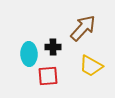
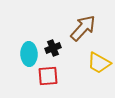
black cross: moved 1 px down; rotated 21 degrees counterclockwise
yellow trapezoid: moved 8 px right, 3 px up
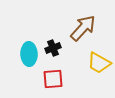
red square: moved 5 px right, 3 px down
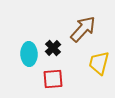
brown arrow: moved 1 px down
black cross: rotated 21 degrees counterclockwise
yellow trapezoid: rotated 75 degrees clockwise
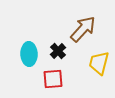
black cross: moved 5 px right, 3 px down
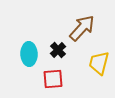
brown arrow: moved 1 px left, 1 px up
black cross: moved 1 px up
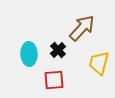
red square: moved 1 px right, 1 px down
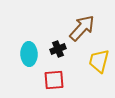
black cross: moved 1 px up; rotated 21 degrees clockwise
yellow trapezoid: moved 2 px up
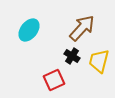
black cross: moved 14 px right, 7 px down; rotated 35 degrees counterclockwise
cyan ellipse: moved 24 px up; rotated 40 degrees clockwise
red square: rotated 20 degrees counterclockwise
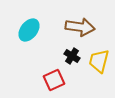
brown arrow: moved 2 px left, 1 px up; rotated 56 degrees clockwise
